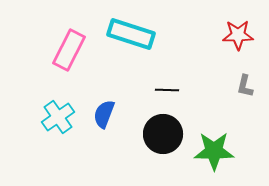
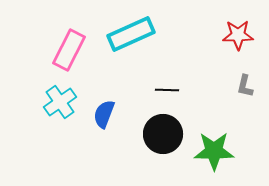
cyan rectangle: rotated 42 degrees counterclockwise
cyan cross: moved 2 px right, 15 px up
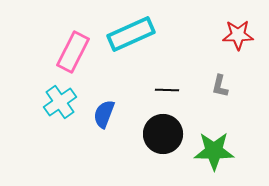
pink rectangle: moved 4 px right, 2 px down
gray L-shape: moved 25 px left
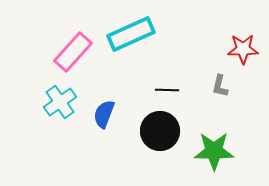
red star: moved 5 px right, 14 px down
pink rectangle: rotated 15 degrees clockwise
black circle: moved 3 px left, 3 px up
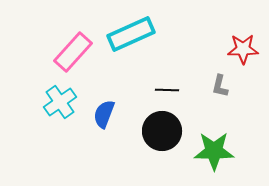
black circle: moved 2 px right
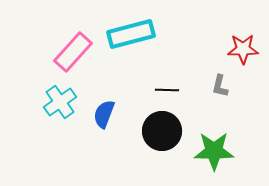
cyan rectangle: rotated 9 degrees clockwise
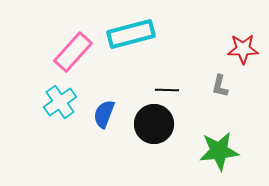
black circle: moved 8 px left, 7 px up
green star: moved 5 px right; rotated 6 degrees counterclockwise
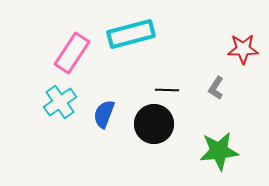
pink rectangle: moved 1 px left, 1 px down; rotated 9 degrees counterclockwise
gray L-shape: moved 4 px left, 2 px down; rotated 20 degrees clockwise
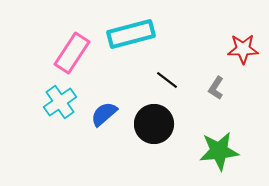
black line: moved 10 px up; rotated 35 degrees clockwise
blue semicircle: rotated 28 degrees clockwise
